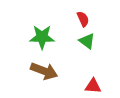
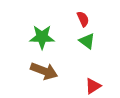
red triangle: rotated 36 degrees counterclockwise
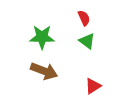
red semicircle: moved 1 px right, 1 px up
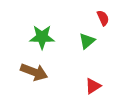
red semicircle: moved 19 px right
green triangle: rotated 42 degrees clockwise
brown arrow: moved 10 px left, 1 px down
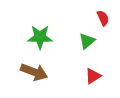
green star: moved 2 px left
red triangle: moved 10 px up
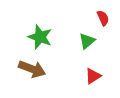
green star: rotated 20 degrees clockwise
brown arrow: moved 2 px left, 3 px up
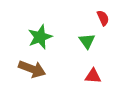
green star: rotated 30 degrees clockwise
green triangle: rotated 24 degrees counterclockwise
red triangle: rotated 36 degrees clockwise
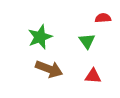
red semicircle: rotated 70 degrees counterclockwise
brown arrow: moved 17 px right
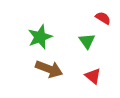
red semicircle: rotated 35 degrees clockwise
red triangle: rotated 36 degrees clockwise
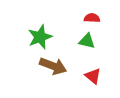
red semicircle: moved 11 px left; rotated 28 degrees counterclockwise
green triangle: rotated 42 degrees counterclockwise
brown arrow: moved 4 px right, 3 px up
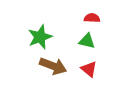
red triangle: moved 4 px left, 7 px up
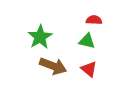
red semicircle: moved 2 px right, 2 px down
green star: rotated 10 degrees counterclockwise
